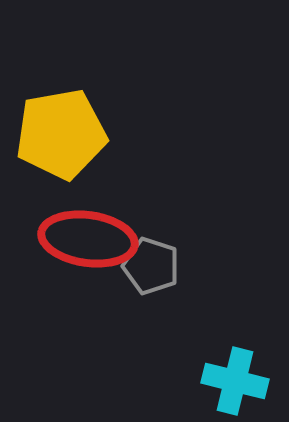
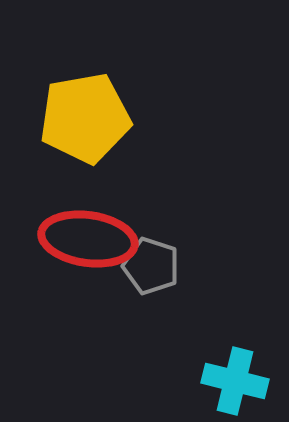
yellow pentagon: moved 24 px right, 16 px up
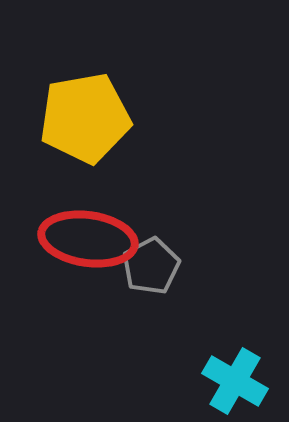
gray pentagon: rotated 26 degrees clockwise
cyan cross: rotated 16 degrees clockwise
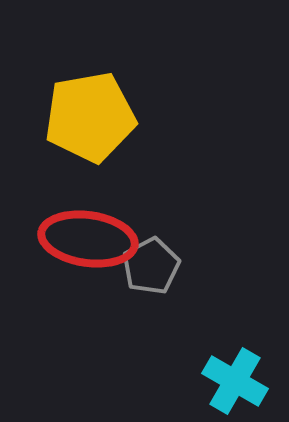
yellow pentagon: moved 5 px right, 1 px up
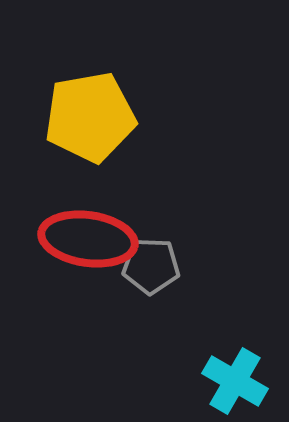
gray pentagon: rotated 30 degrees clockwise
